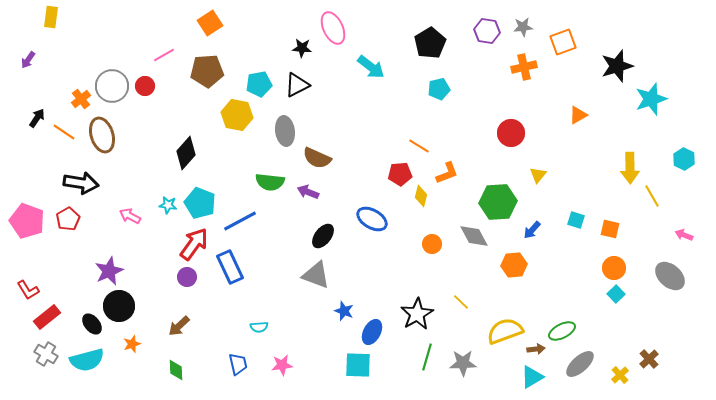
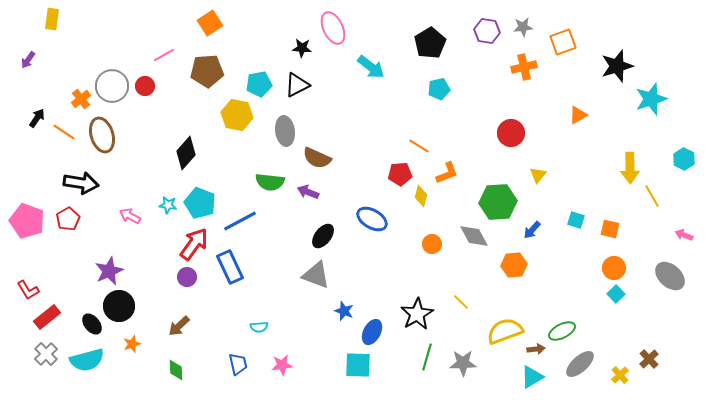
yellow rectangle at (51, 17): moved 1 px right, 2 px down
gray cross at (46, 354): rotated 15 degrees clockwise
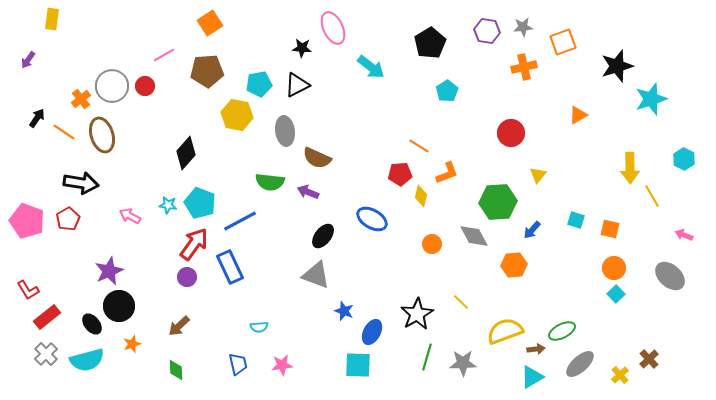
cyan pentagon at (439, 89): moved 8 px right, 2 px down; rotated 20 degrees counterclockwise
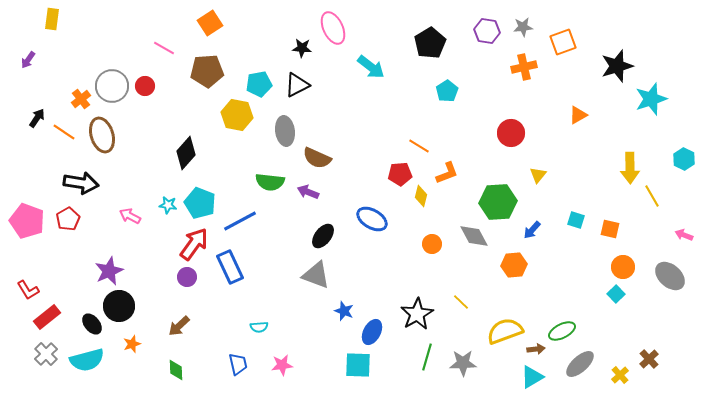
pink line at (164, 55): moved 7 px up; rotated 60 degrees clockwise
orange circle at (614, 268): moved 9 px right, 1 px up
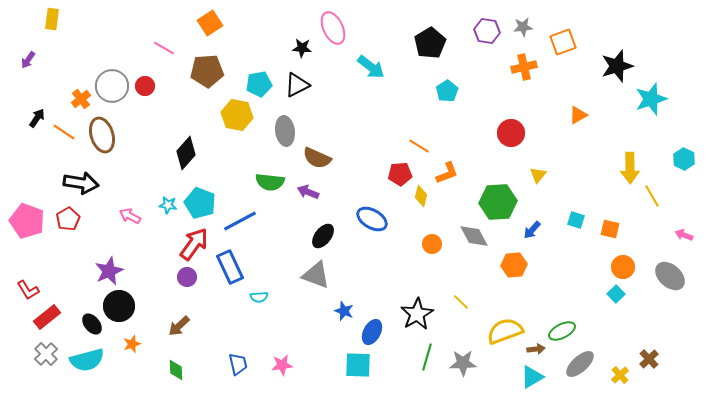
cyan semicircle at (259, 327): moved 30 px up
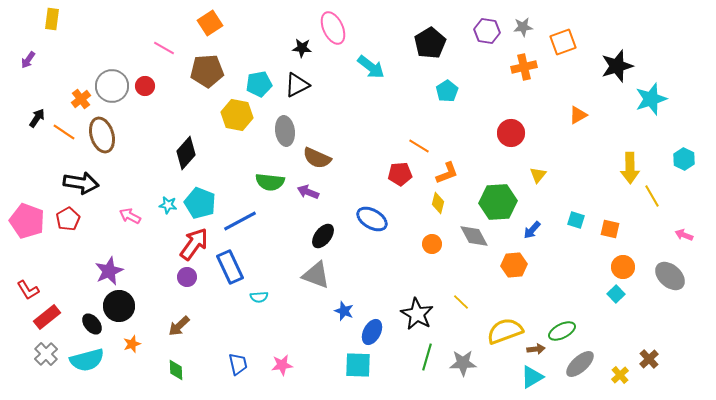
yellow diamond at (421, 196): moved 17 px right, 7 px down
black star at (417, 314): rotated 12 degrees counterclockwise
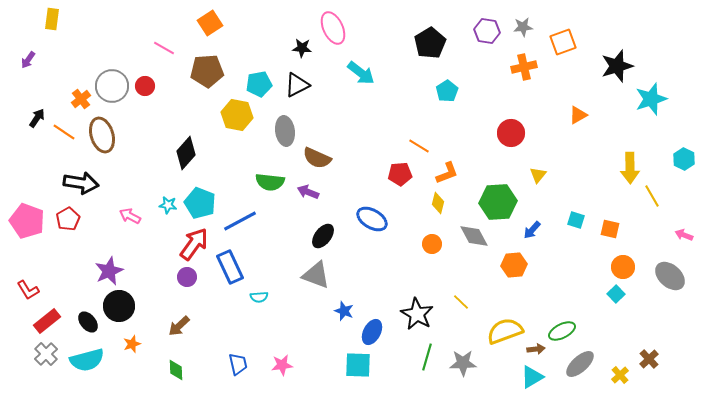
cyan arrow at (371, 67): moved 10 px left, 6 px down
red rectangle at (47, 317): moved 4 px down
black ellipse at (92, 324): moved 4 px left, 2 px up
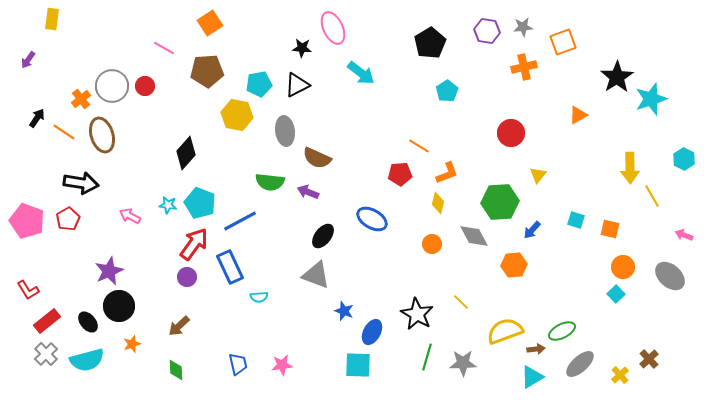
black star at (617, 66): moved 11 px down; rotated 16 degrees counterclockwise
green hexagon at (498, 202): moved 2 px right
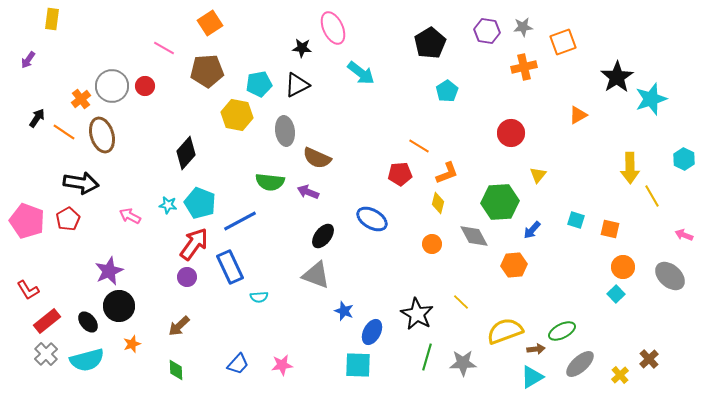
blue trapezoid at (238, 364): rotated 55 degrees clockwise
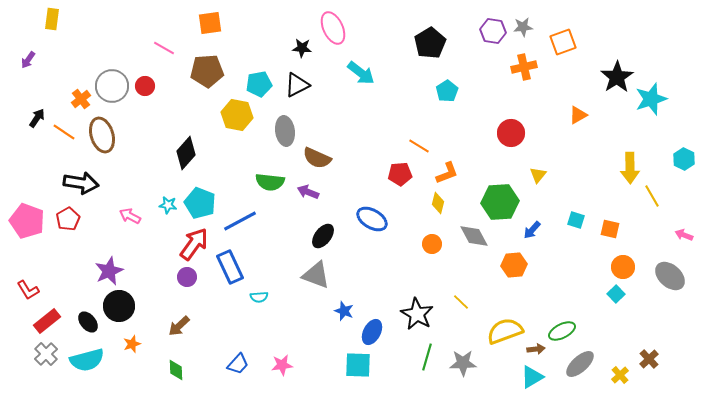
orange square at (210, 23): rotated 25 degrees clockwise
purple hexagon at (487, 31): moved 6 px right
